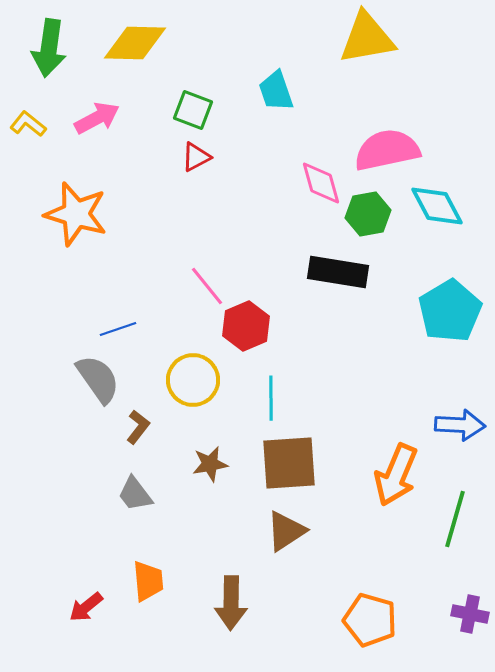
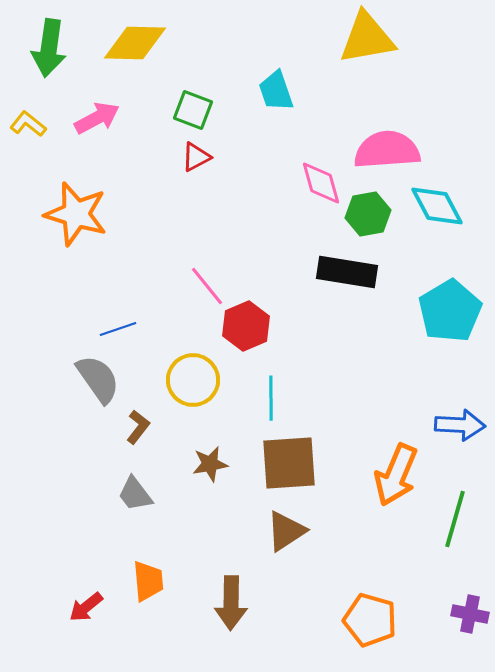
pink semicircle: rotated 8 degrees clockwise
black rectangle: moved 9 px right
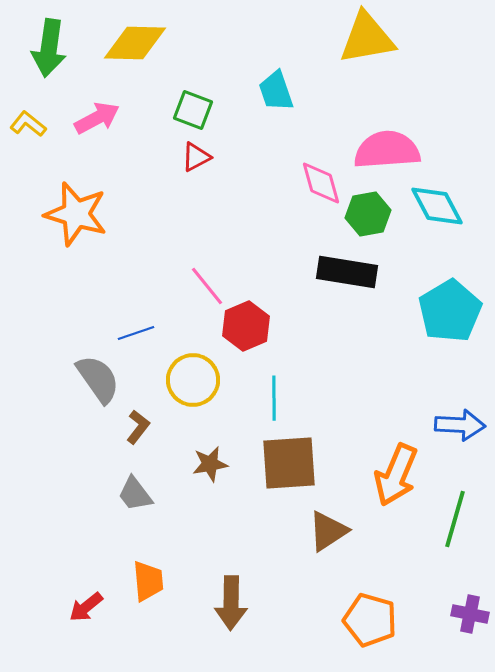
blue line: moved 18 px right, 4 px down
cyan line: moved 3 px right
brown triangle: moved 42 px right
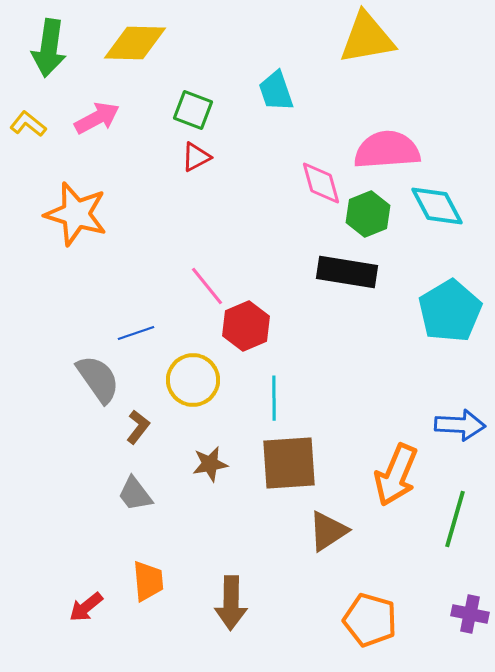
green hexagon: rotated 12 degrees counterclockwise
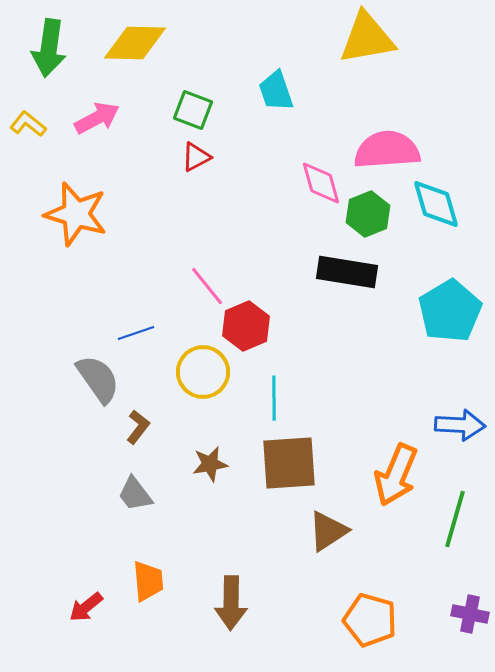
cyan diamond: moved 1 px left, 2 px up; rotated 12 degrees clockwise
yellow circle: moved 10 px right, 8 px up
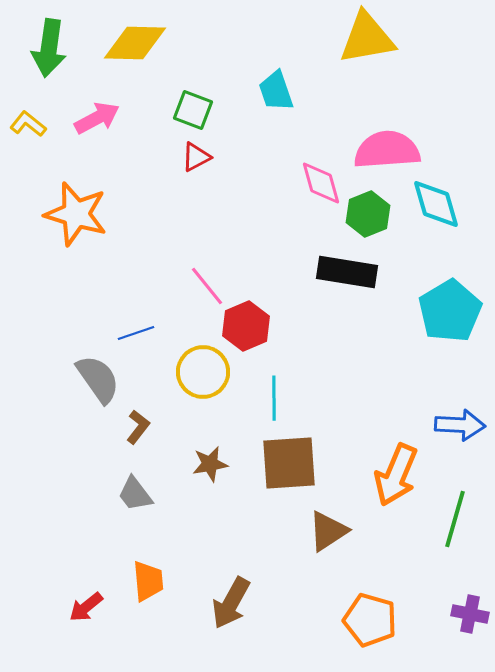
brown arrow: rotated 28 degrees clockwise
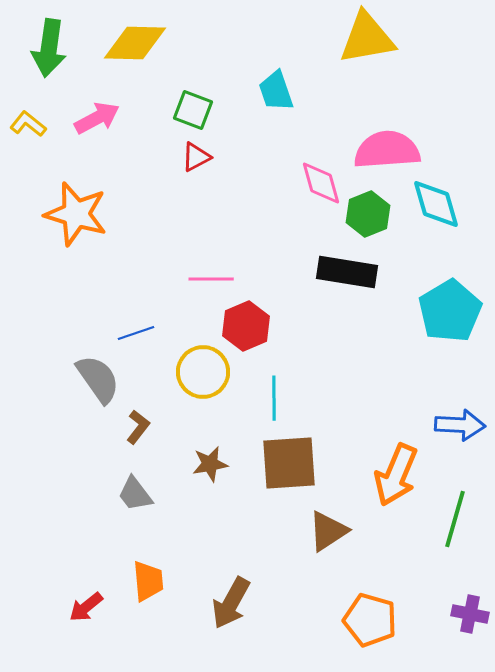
pink line: moved 4 px right, 7 px up; rotated 51 degrees counterclockwise
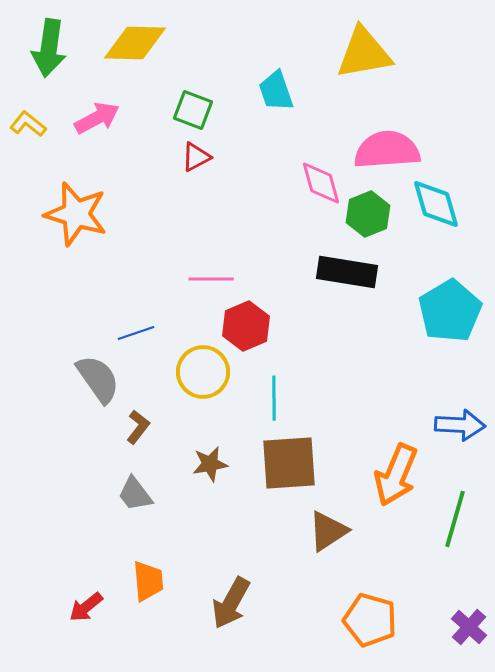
yellow triangle: moved 3 px left, 15 px down
purple cross: moved 1 px left, 13 px down; rotated 30 degrees clockwise
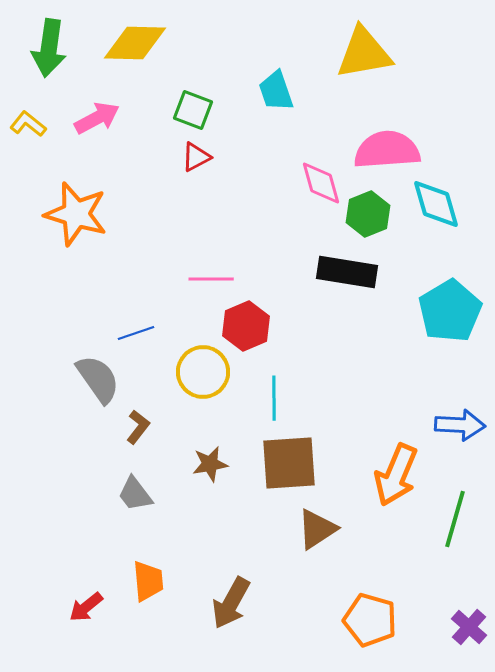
brown triangle: moved 11 px left, 2 px up
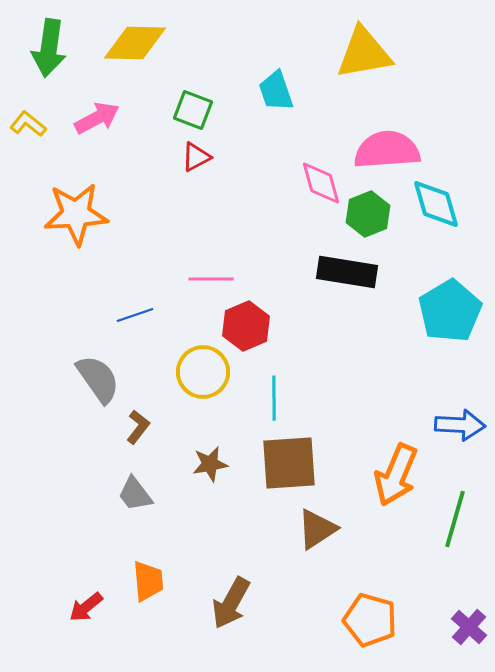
orange star: rotated 20 degrees counterclockwise
blue line: moved 1 px left, 18 px up
